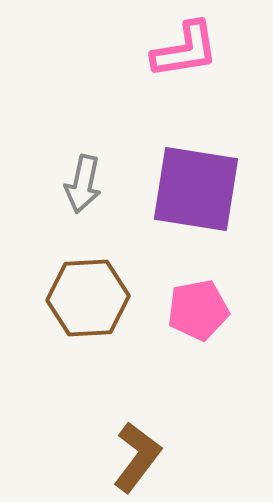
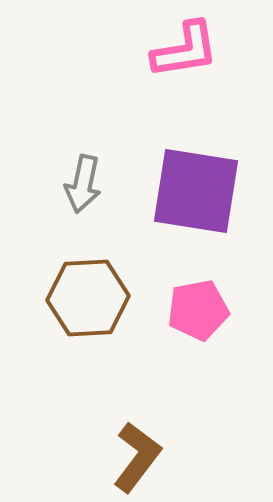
purple square: moved 2 px down
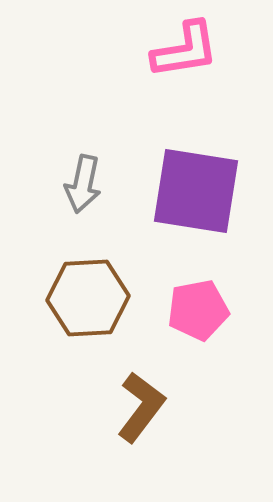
brown L-shape: moved 4 px right, 50 px up
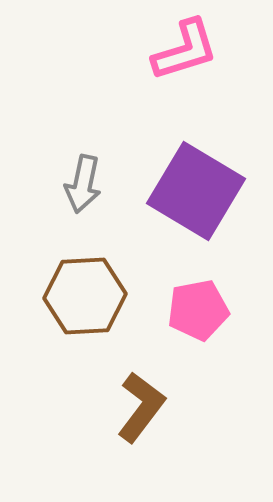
pink L-shape: rotated 8 degrees counterclockwise
purple square: rotated 22 degrees clockwise
brown hexagon: moved 3 px left, 2 px up
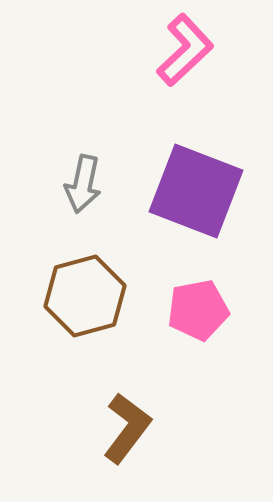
pink L-shape: rotated 26 degrees counterclockwise
purple square: rotated 10 degrees counterclockwise
brown hexagon: rotated 12 degrees counterclockwise
brown L-shape: moved 14 px left, 21 px down
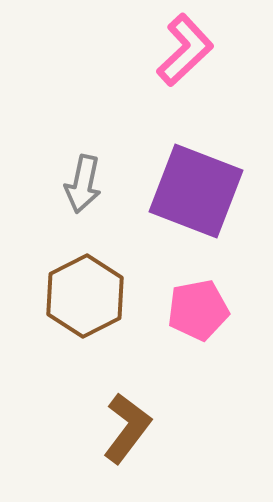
brown hexagon: rotated 12 degrees counterclockwise
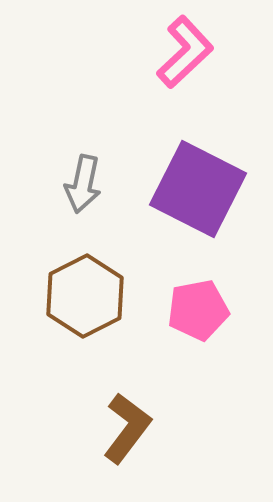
pink L-shape: moved 2 px down
purple square: moved 2 px right, 2 px up; rotated 6 degrees clockwise
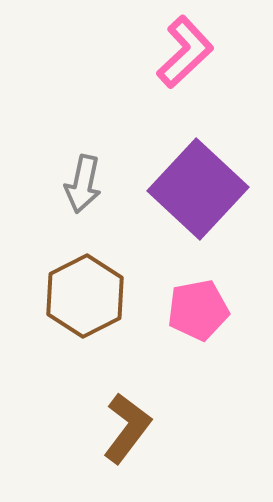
purple square: rotated 16 degrees clockwise
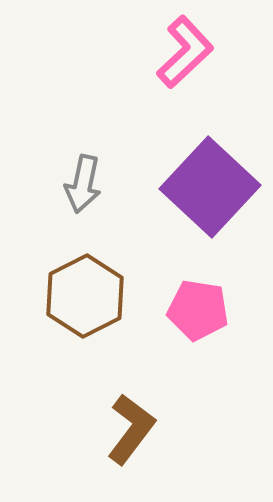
purple square: moved 12 px right, 2 px up
pink pentagon: rotated 20 degrees clockwise
brown L-shape: moved 4 px right, 1 px down
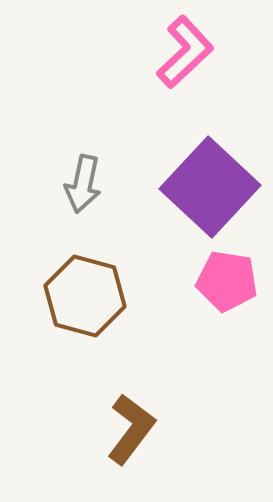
brown hexagon: rotated 18 degrees counterclockwise
pink pentagon: moved 29 px right, 29 px up
